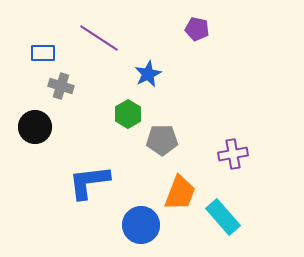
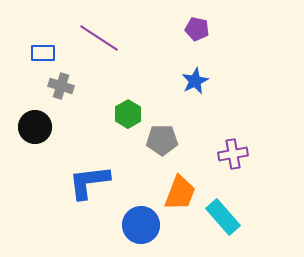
blue star: moved 47 px right, 7 px down
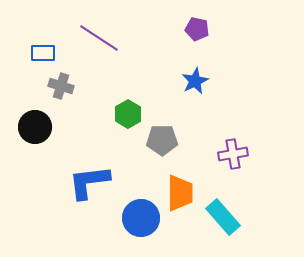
orange trapezoid: rotated 21 degrees counterclockwise
blue circle: moved 7 px up
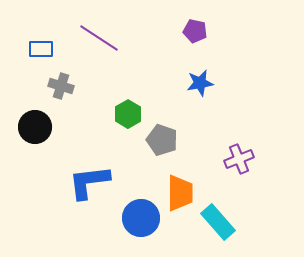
purple pentagon: moved 2 px left, 2 px down
blue rectangle: moved 2 px left, 4 px up
blue star: moved 5 px right, 2 px down; rotated 16 degrees clockwise
gray pentagon: rotated 20 degrees clockwise
purple cross: moved 6 px right, 5 px down; rotated 12 degrees counterclockwise
cyan rectangle: moved 5 px left, 5 px down
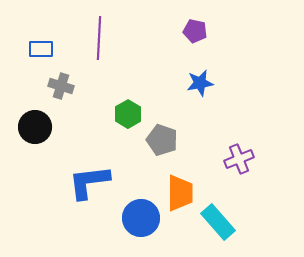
purple line: rotated 60 degrees clockwise
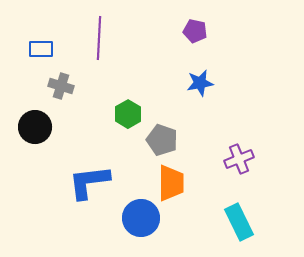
orange trapezoid: moved 9 px left, 10 px up
cyan rectangle: moved 21 px right; rotated 15 degrees clockwise
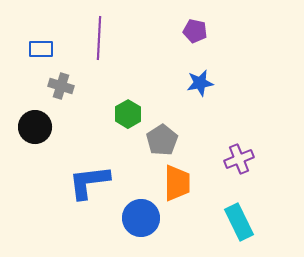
gray pentagon: rotated 20 degrees clockwise
orange trapezoid: moved 6 px right
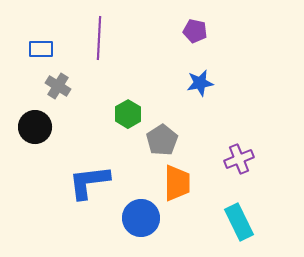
gray cross: moved 3 px left; rotated 15 degrees clockwise
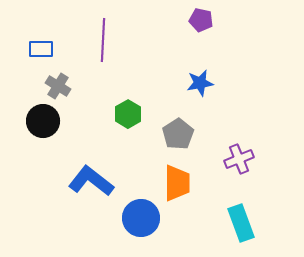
purple pentagon: moved 6 px right, 11 px up
purple line: moved 4 px right, 2 px down
black circle: moved 8 px right, 6 px up
gray pentagon: moved 16 px right, 6 px up
blue L-shape: moved 2 px right, 1 px up; rotated 45 degrees clockwise
cyan rectangle: moved 2 px right, 1 px down; rotated 6 degrees clockwise
